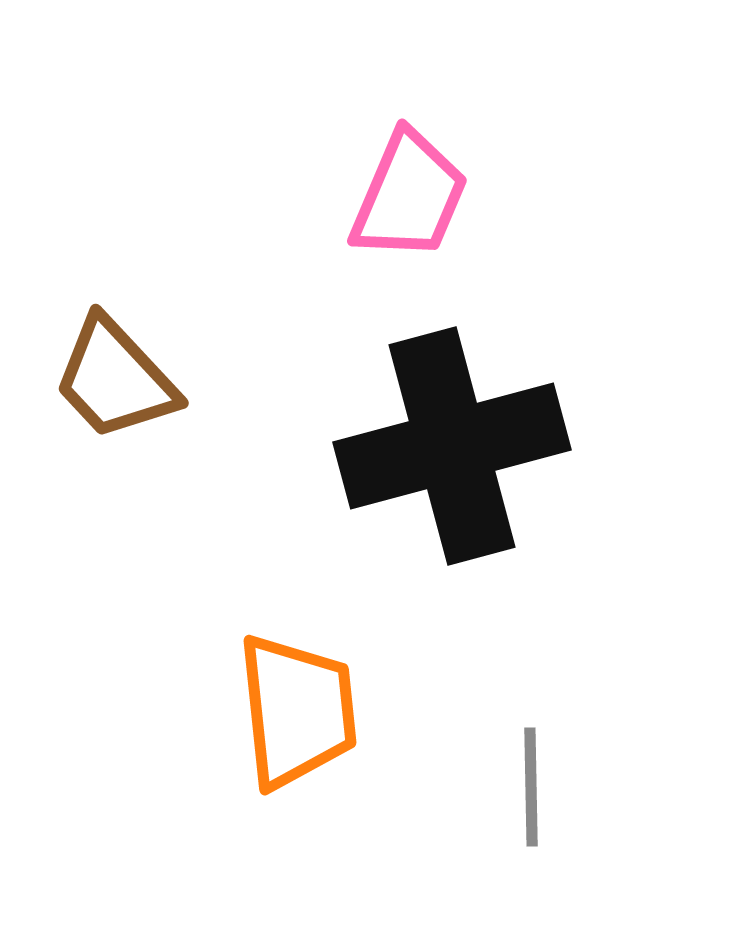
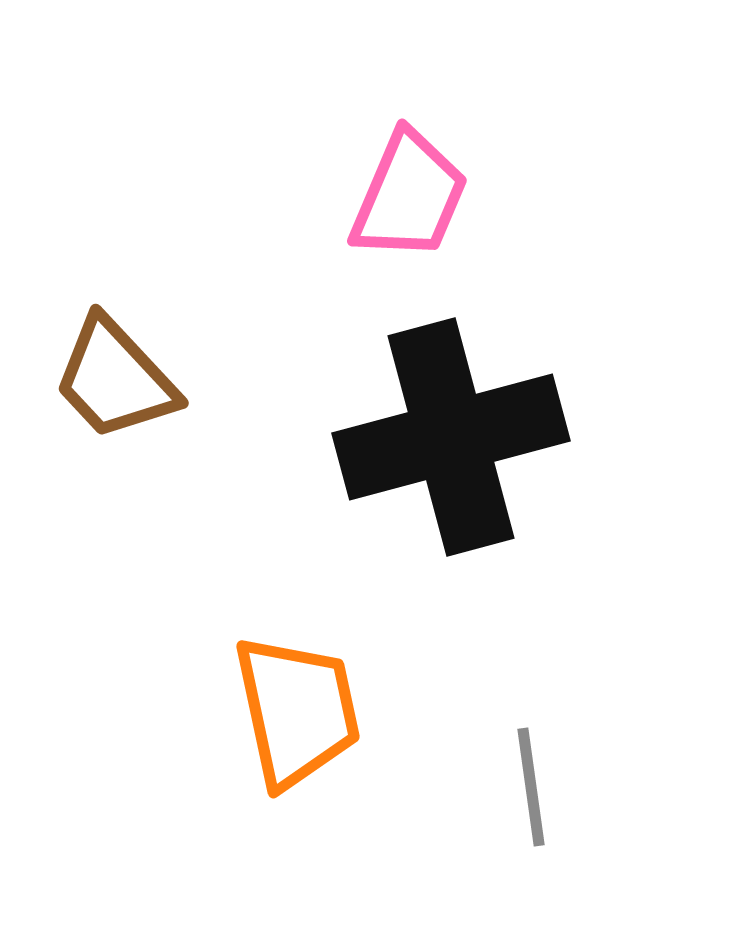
black cross: moved 1 px left, 9 px up
orange trapezoid: rotated 6 degrees counterclockwise
gray line: rotated 7 degrees counterclockwise
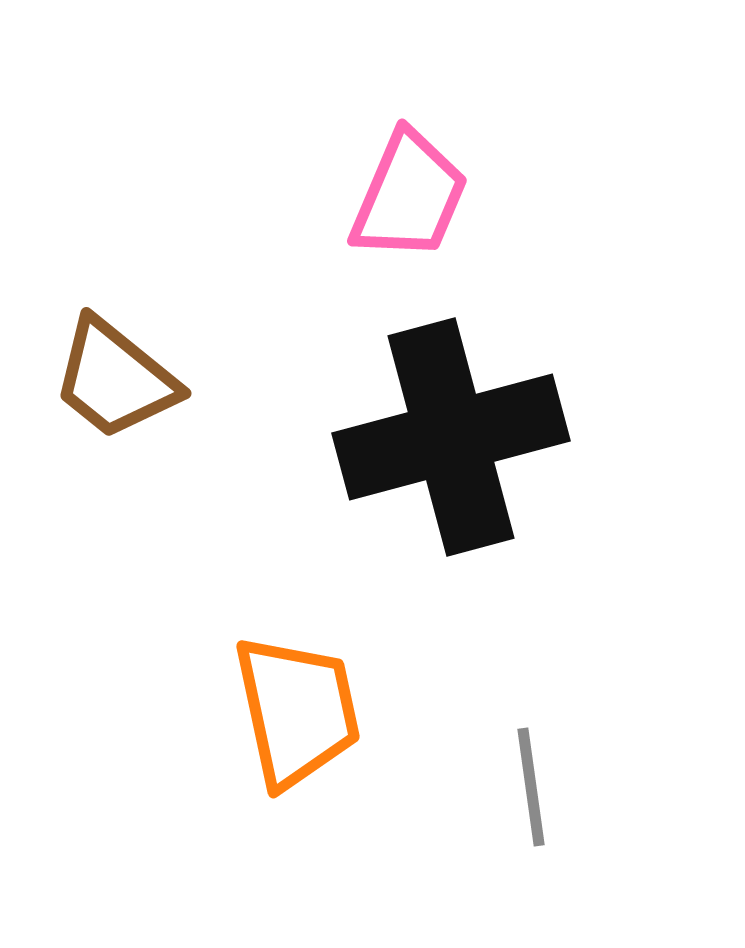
brown trapezoid: rotated 8 degrees counterclockwise
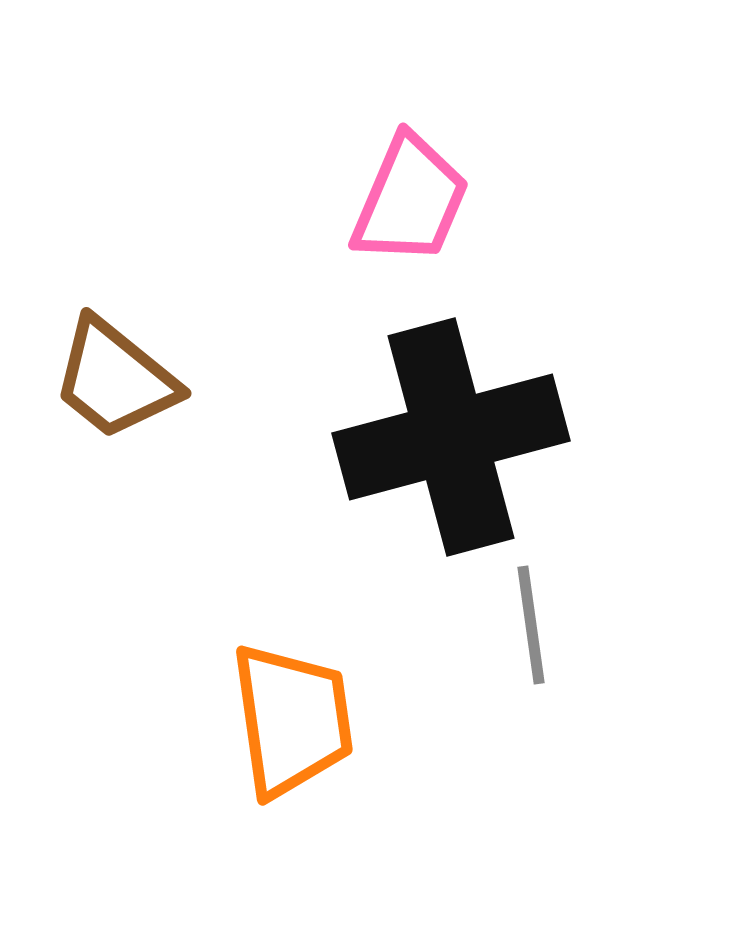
pink trapezoid: moved 1 px right, 4 px down
orange trapezoid: moved 5 px left, 9 px down; rotated 4 degrees clockwise
gray line: moved 162 px up
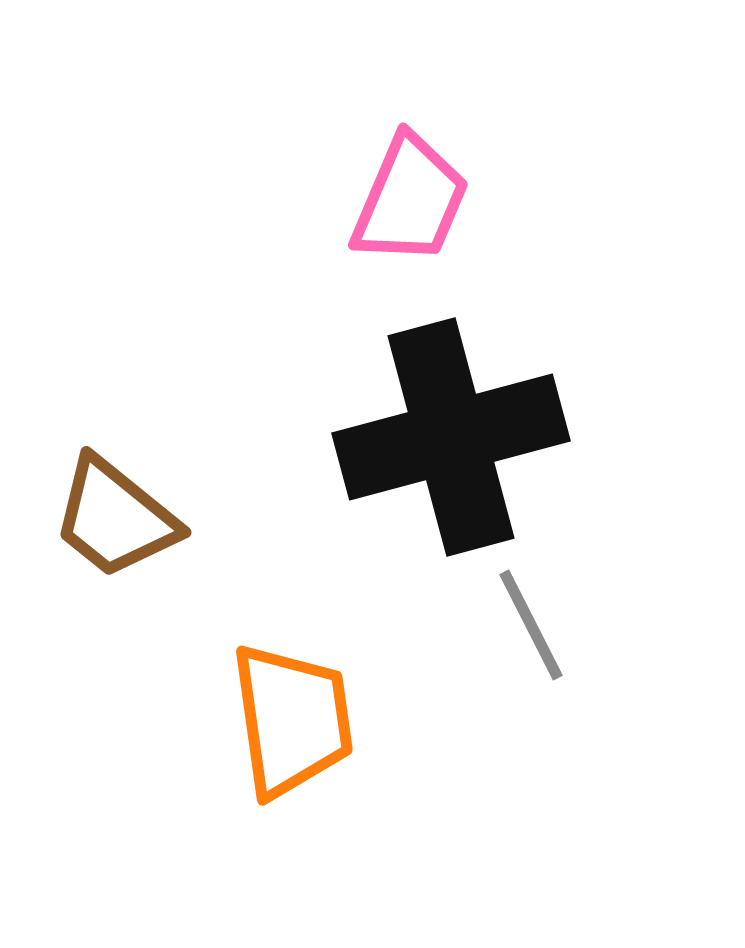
brown trapezoid: moved 139 px down
gray line: rotated 19 degrees counterclockwise
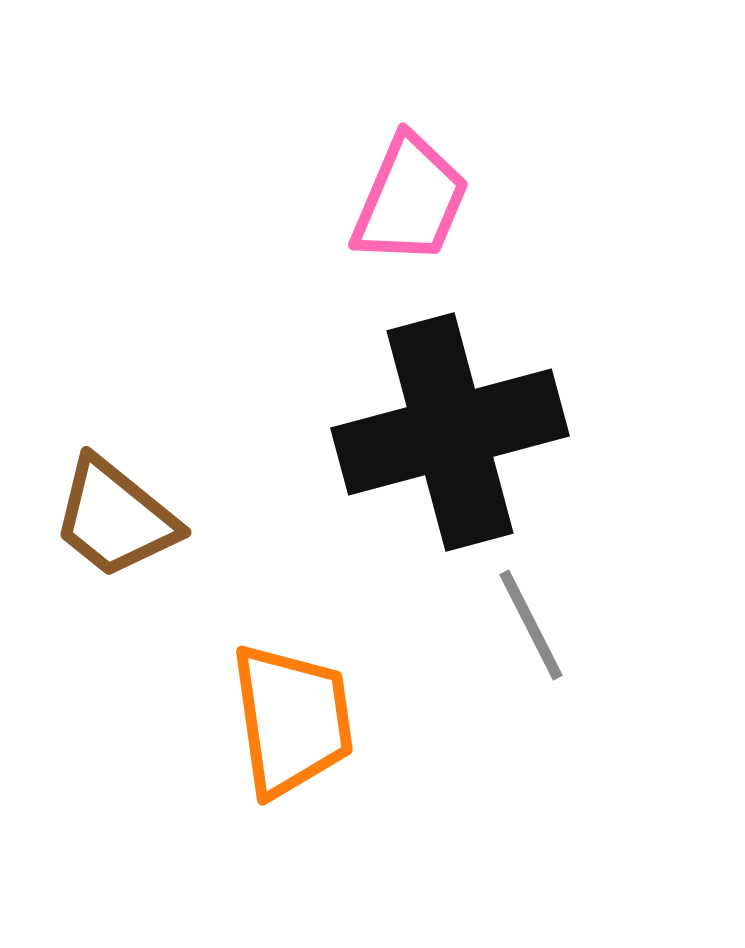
black cross: moved 1 px left, 5 px up
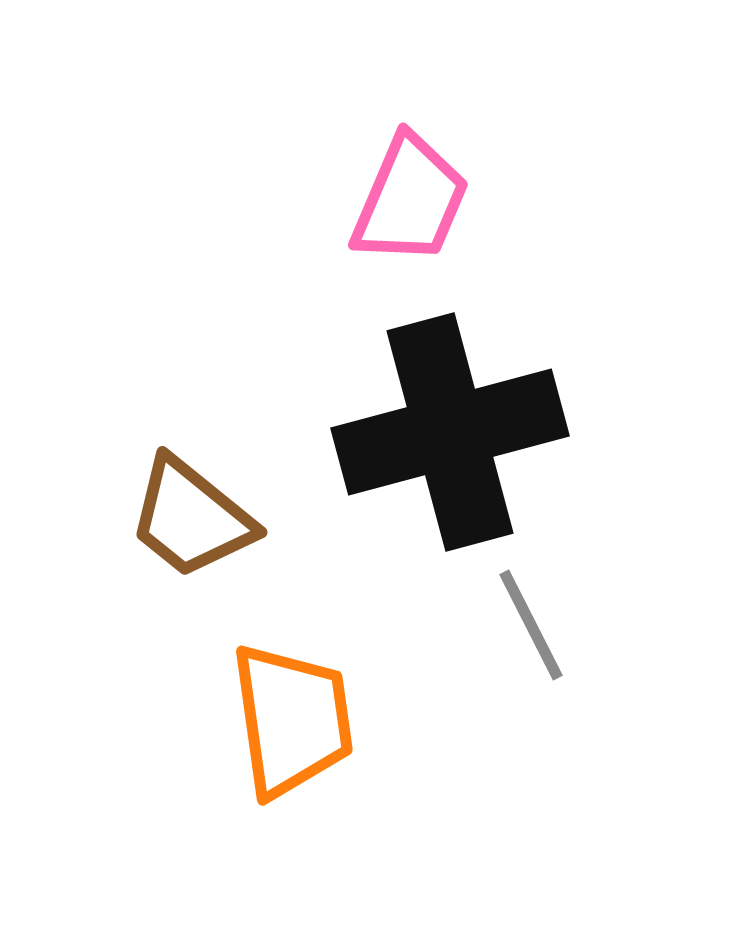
brown trapezoid: moved 76 px right
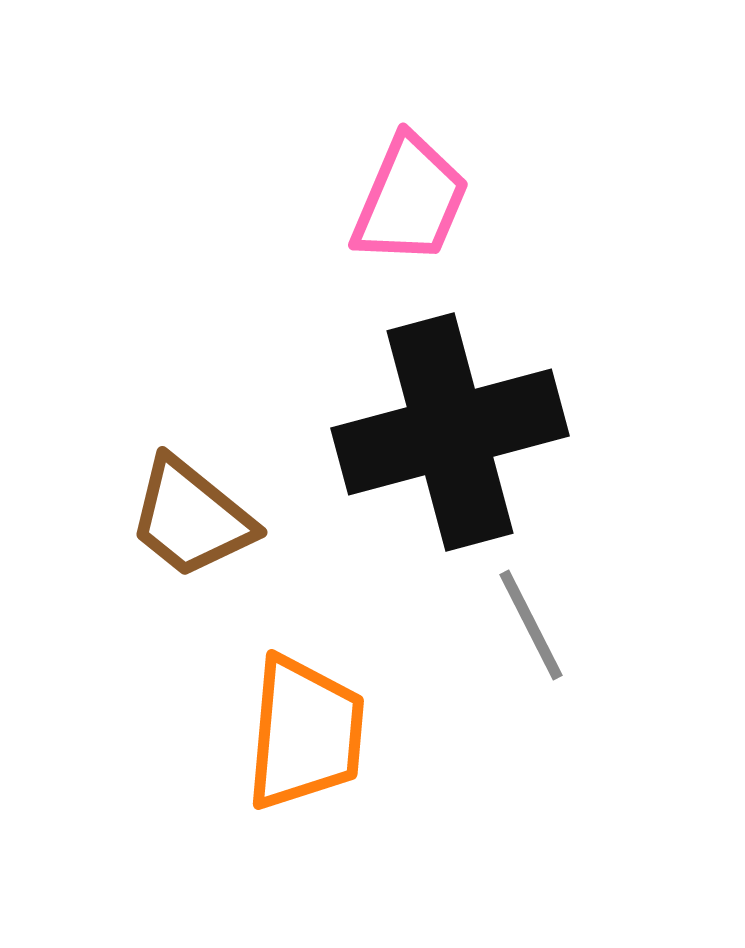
orange trapezoid: moved 13 px right, 13 px down; rotated 13 degrees clockwise
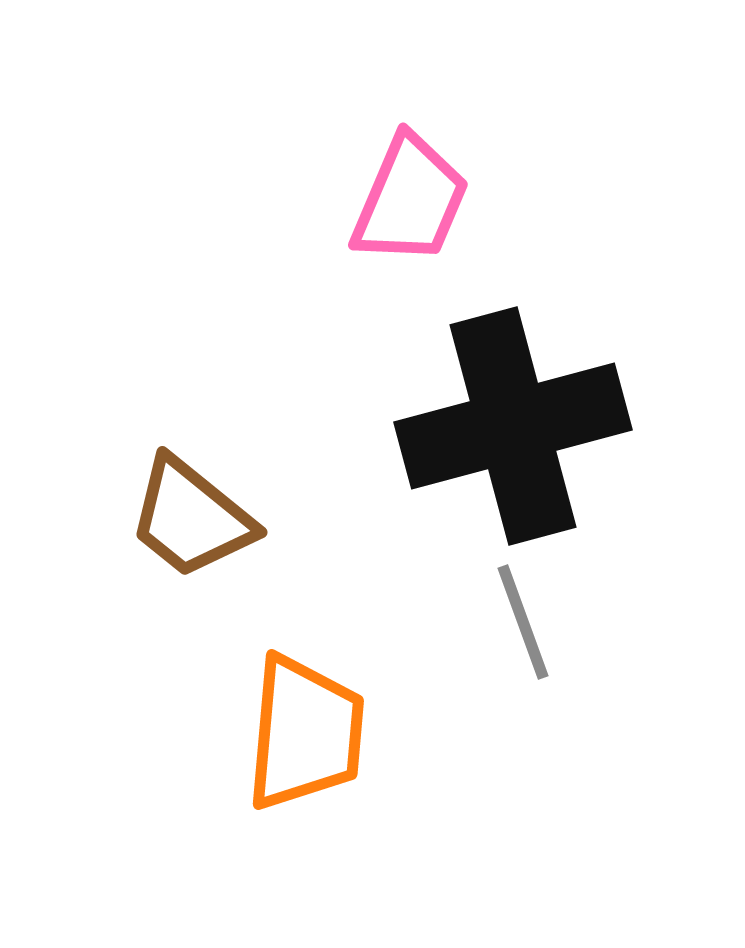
black cross: moved 63 px right, 6 px up
gray line: moved 8 px left, 3 px up; rotated 7 degrees clockwise
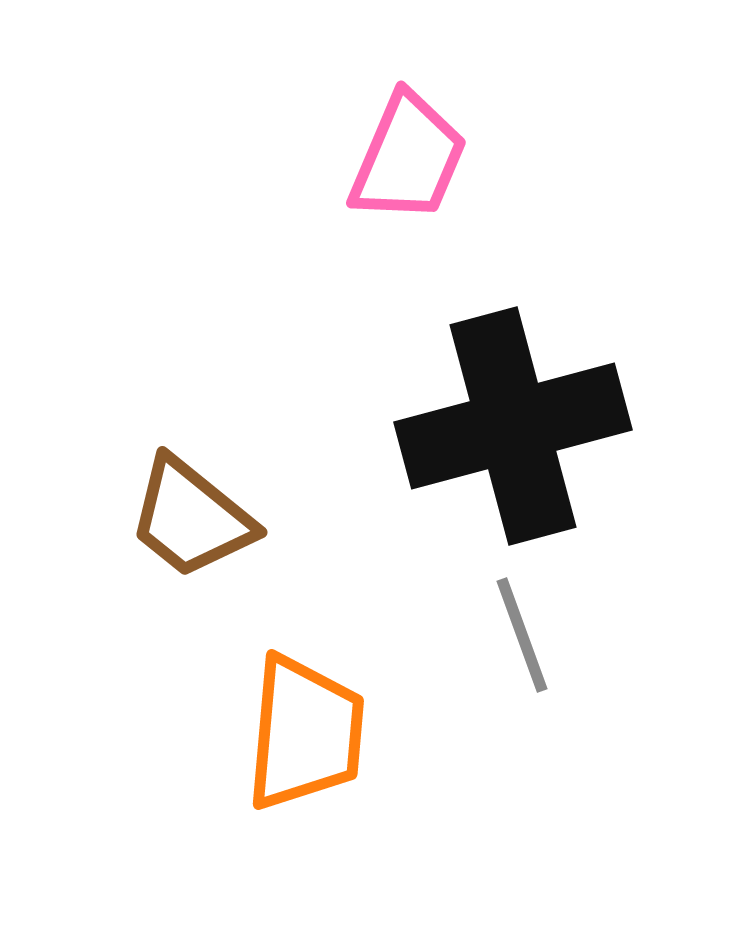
pink trapezoid: moved 2 px left, 42 px up
gray line: moved 1 px left, 13 px down
